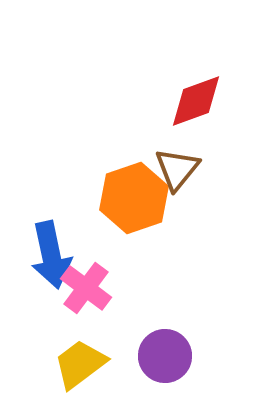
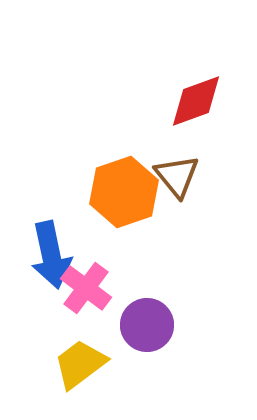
brown triangle: moved 7 px down; rotated 18 degrees counterclockwise
orange hexagon: moved 10 px left, 6 px up
purple circle: moved 18 px left, 31 px up
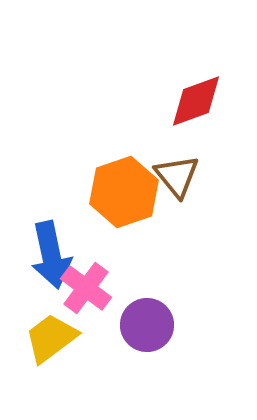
yellow trapezoid: moved 29 px left, 26 px up
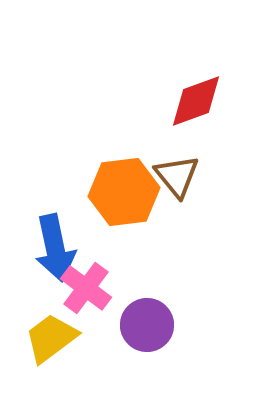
orange hexagon: rotated 12 degrees clockwise
blue arrow: moved 4 px right, 7 px up
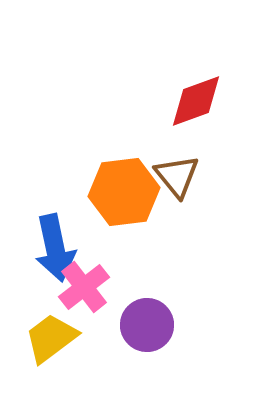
pink cross: moved 2 px left, 1 px up; rotated 15 degrees clockwise
